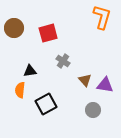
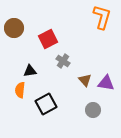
red square: moved 6 px down; rotated 12 degrees counterclockwise
purple triangle: moved 1 px right, 2 px up
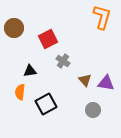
orange semicircle: moved 2 px down
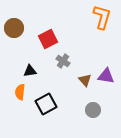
purple triangle: moved 7 px up
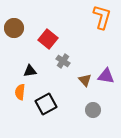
red square: rotated 24 degrees counterclockwise
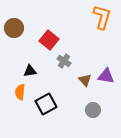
red square: moved 1 px right, 1 px down
gray cross: moved 1 px right
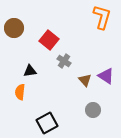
purple triangle: rotated 24 degrees clockwise
black square: moved 1 px right, 19 px down
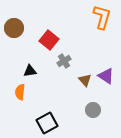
gray cross: rotated 24 degrees clockwise
